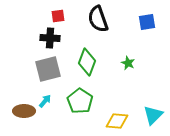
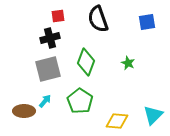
black cross: rotated 18 degrees counterclockwise
green diamond: moved 1 px left
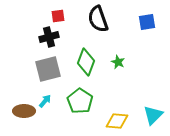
black cross: moved 1 px left, 1 px up
green star: moved 10 px left, 1 px up
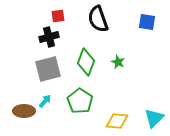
blue square: rotated 18 degrees clockwise
cyan triangle: moved 1 px right, 3 px down
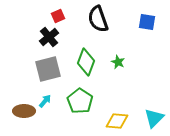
red square: rotated 16 degrees counterclockwise
black cross: rotated 24 degrees counterclockwise
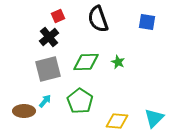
green diamond: rotated 68 degrees clockwise
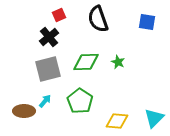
red square: moved 1 px right, 1 px up
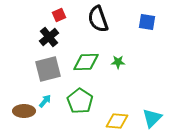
green star: rotated 24 degrees counterclockwise
cyan triangle: moved 2 px left
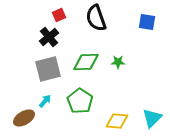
black semicircle: moved 2 px left, 1 px up
brown ellipse: moved 7 px down; rotated 30 degrees counterclockwise
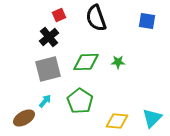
blue square: moved 1 px up
